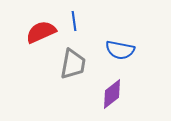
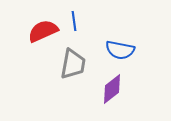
red semicircle: moved 2 px right, 1 px up
purple diamond: moved 5 px up
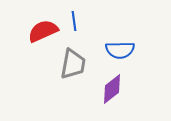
blue semicircle: rotated 12 degrees counterclockwise
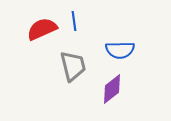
red semicircle: moved 1 px left, 2 px up
gray trapezoid: moved 2 px down; rotated 24 degrees counterclockwise
